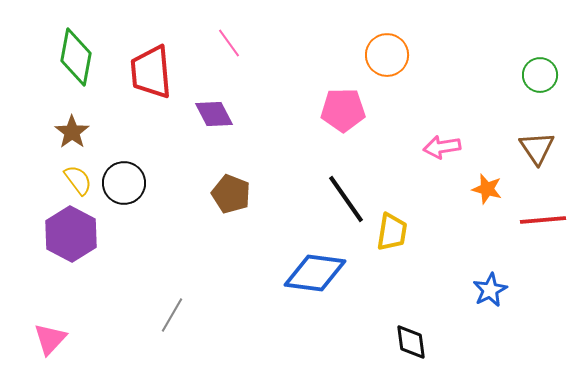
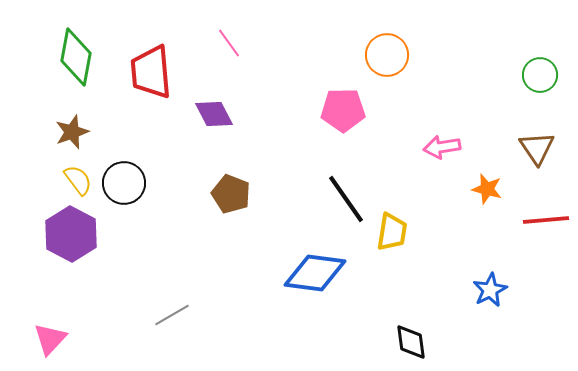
brown star: rotated 16 degrees clockwise
red line: moved 3 px right
gray line: rotated 30 degrees clockwise
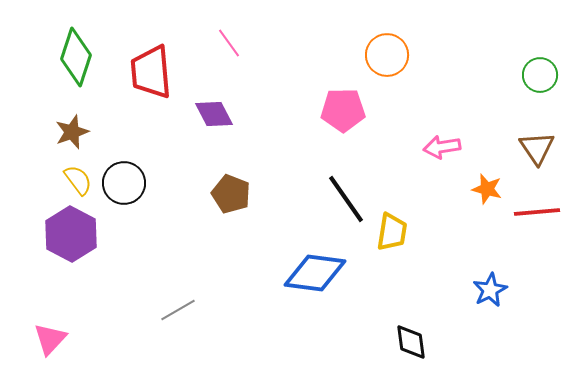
green diamond: rotated 8 degrees clockwise
red line: moved 9 px left, 8 px up
gray line: moved 6 px right, 5 px up
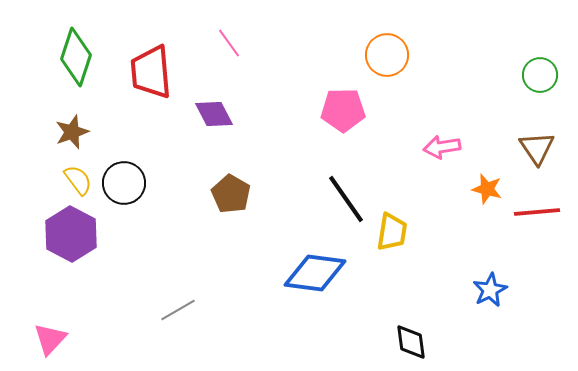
brown pentagon: rotated 9 degrees clockwise
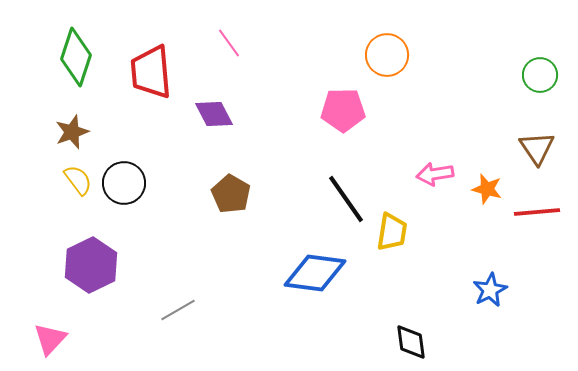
pink arrow: moved 7 px left, 27 px down
purple hexagon: moved 20 px right, 31 px down; rotated 6 degrees clockwise
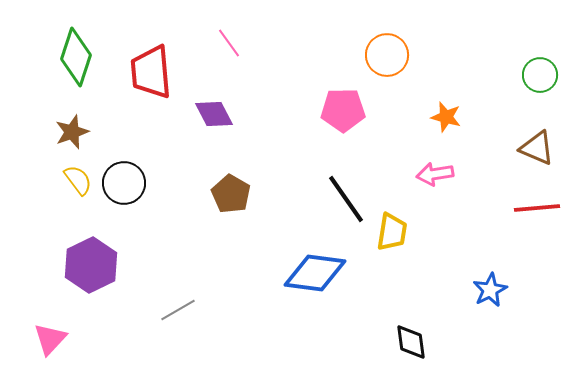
brown triangle: rotated 33 degrees counterclockwise
orange star: moved 41 px left, 72 px up
red line: moved 4 px up
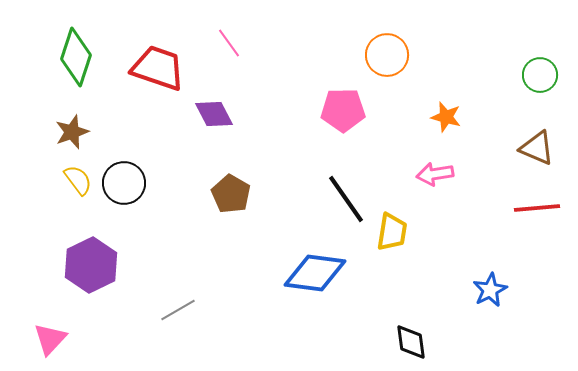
red trapezoid: moved 7 px right, 4 px up; rotated 114 degrees clockwise
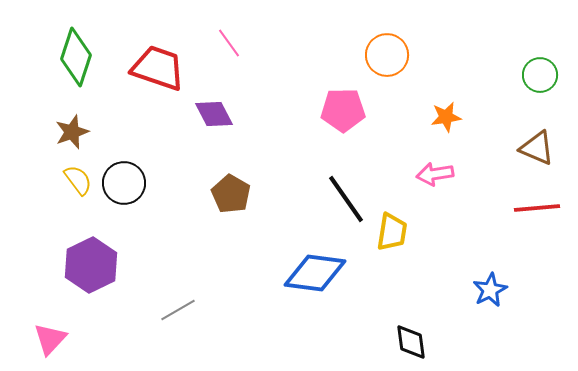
orange star: rotated 24 degrees counterclockwise
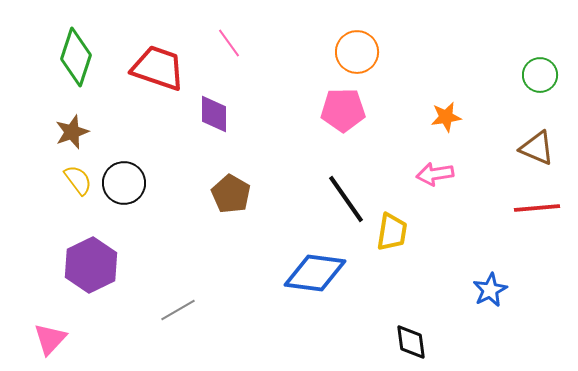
orange circle: moved 30 px left, 3 px up
purple diamond: rotated 27 degrees clockwise
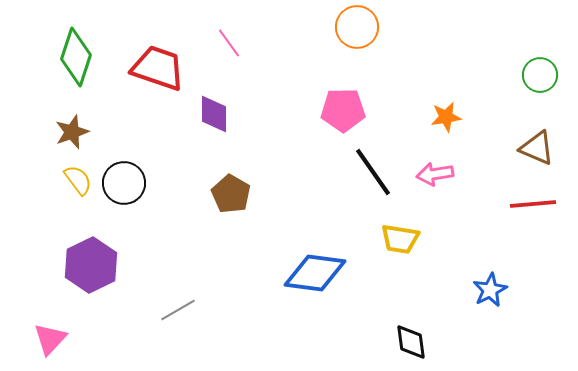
orange circle: moved 25 px up
black line: moved 27 px right, 27 px up
red line: moved 4 px left, 4 px up
yellow trapezoid: moved 8 px right, 7 px down; rotated 90 degrees clockwise
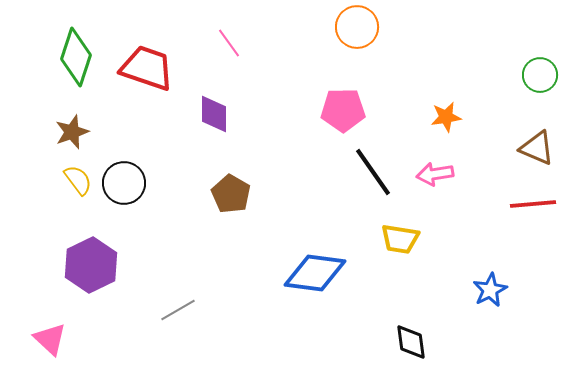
red trapezoid: moved 11 px left
pink triangle: rotated 30 degrees counterclockwise
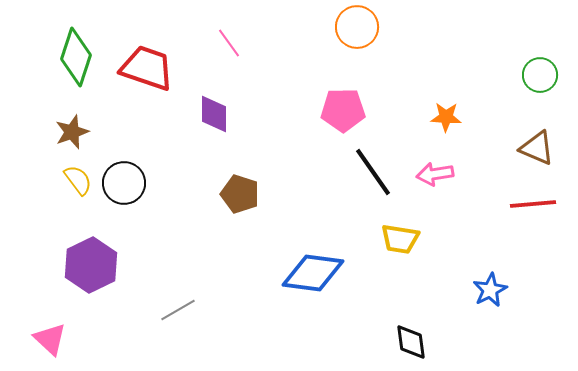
orange star: rotated 12 degrees clockwise
brown pentagon: moved 9 px right; rotated 12 degrees counterclockwise
blue diamond: moved 2 px left
